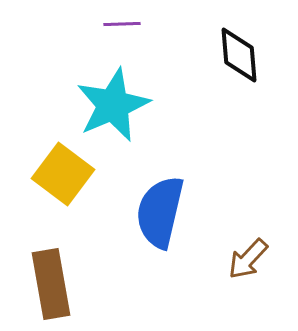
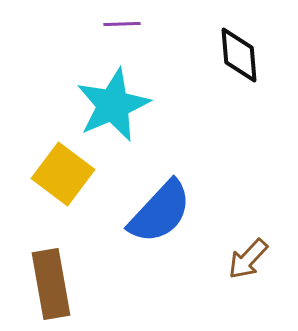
blue semicircle: rotated 150 degrees counterclockwise
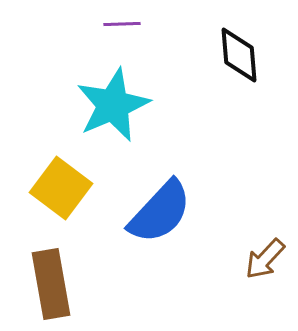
yellow square: moved 2 px left, 14 px down
brown arrow: moved 17 px right
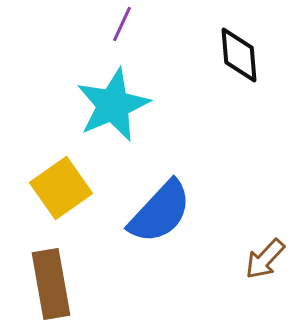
purple line: rotated 63 degrees counterclockwise
yellow square: rotated 18 degrees clockwise
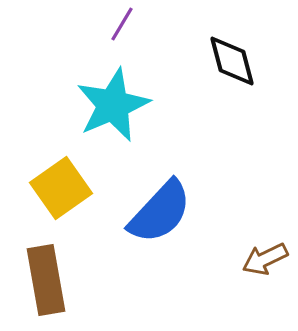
purple line: rotated 6 degrees clockwise
black diamond: moved 7 px left, 6 px down; rotated 10 degrees counterclockwise
brown arrow: rotated 21 degrees clockwise
brown rectangle: moved 5 px left, 4 px up
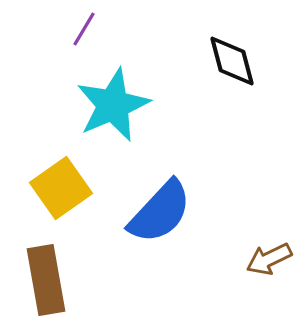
purple line: moved 38 px left, 5 px down
brown arrow: moved 4 px right
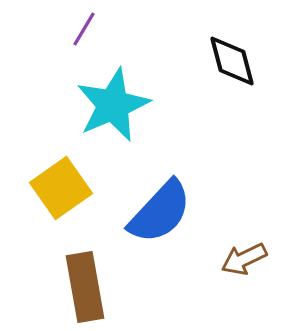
brown arrow: moved 25 px left
brown rectangle: moved 39 px right, 7 px down
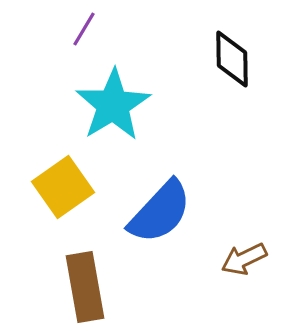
black diamond: moved 2 px up; rotated 14 degrees clockwise
cyan star: rotated 8 degrees counterclockwise
yellow square: moved 2 px right, 1 px up
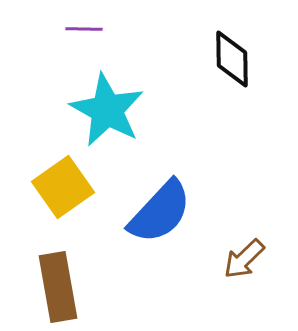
purple line: rotated 60 degrees clockwise
cyan star: moved 6 px left, 5 px down; rotated 12 degrees counterclockwise
brown arrow: rotated 18 degrees counterclockwise
brown rectangle: moved 27 px left
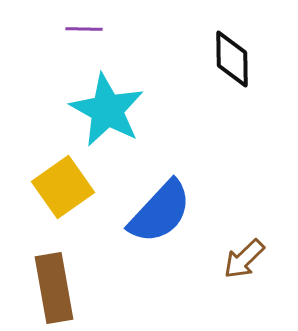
brown rectangle: moved 4 px left, 1 px down
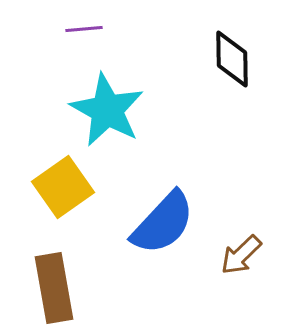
purple line: rotated 6 degrees counterclockwise
blue semicircle: moved 3 px right, 11 px down
brown arrow: moved 3 px left, 4 px up
